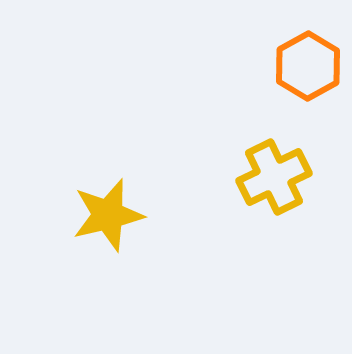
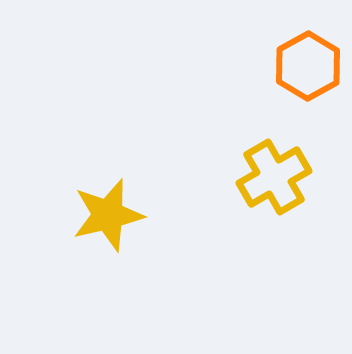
yellow cross: rotated 4 degrees counterclockwise
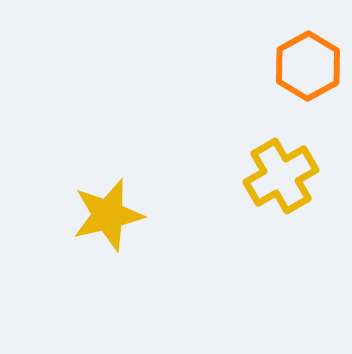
yellow cross: moved 7 px right, 1 px up
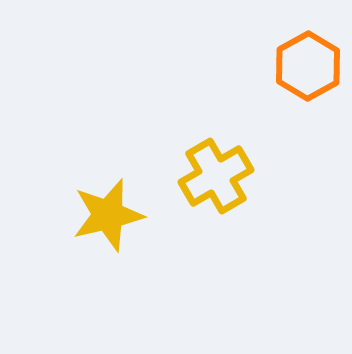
yellow cross: moved 65 px left
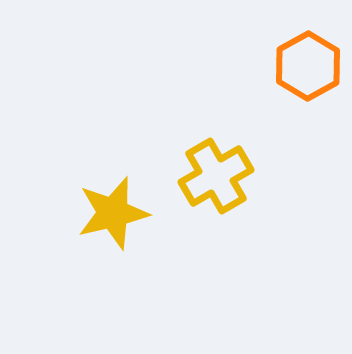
yellow star: moved 5 px right, 2 px up
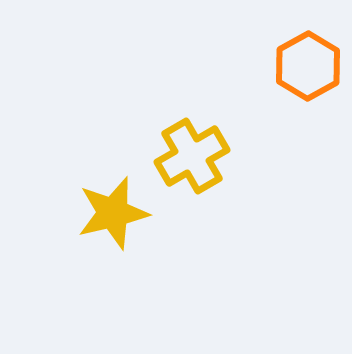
yellow cross: moved 24 px left, 20 px up
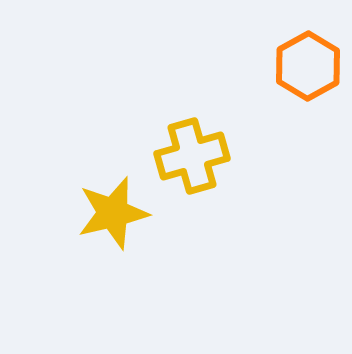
yellow cross: rotated 14 degrees clockwise
